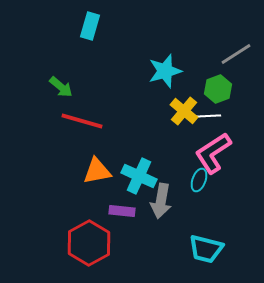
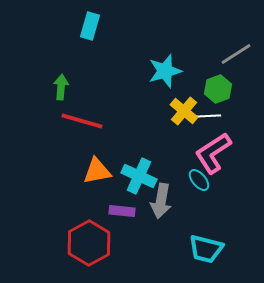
green arrow: rotated 125 degrees counterclockwise
cyan ellipse: rotated 60 degrees counterclockwise
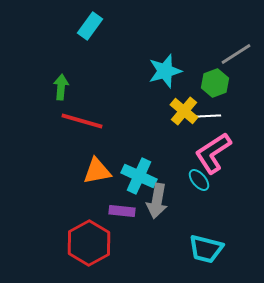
cyan rectangle: rotated 20 degrees clockwise
green hexagon: moved 3 px left, 6 px up
gray arrow: moved 4 px left
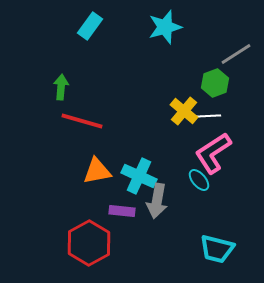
cyan star: moved 44 px up
cyan trapezoid: moved 11 px right
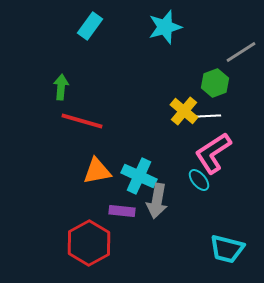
gray line: moved 5 px right, 2 px up
cyan trapezoid: moved 10 px right
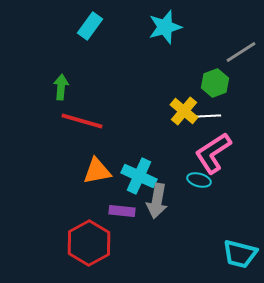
cyan ellipse: rotated 35 degrees counterclockwise
cyan trapezoid: moved 13 px right, 5 px down
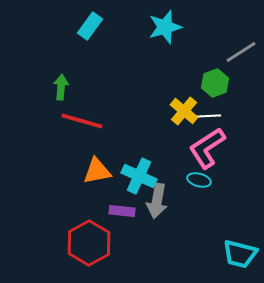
pink L-shape: moved 6 px left, 5 px up
